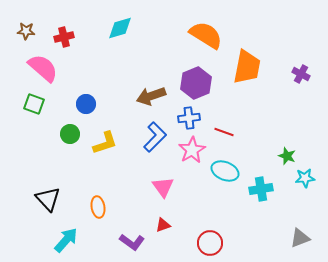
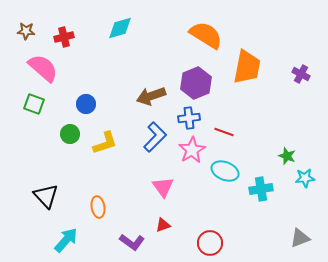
black triangle: moved 2 px left, 3 px up
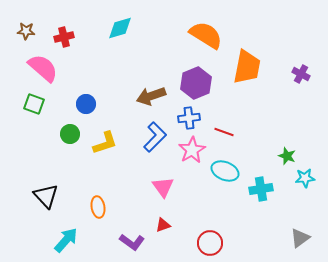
gray triangle: rotated 15 degrees counterclockwise
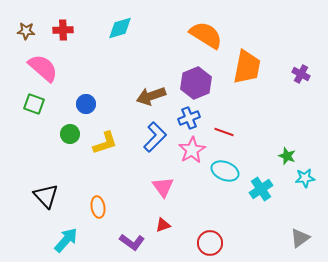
red cross: moved 1 px left, 7 px up; rotated 12 degrees clockwise
blue cross: rotated 15 degrees counterclockwise
cyan cross: rotated 25 degrees counterclockwise
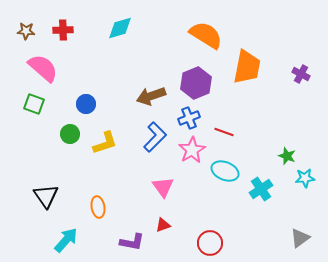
black triangle: rotated 8 degrees clockwise
purple L-shape: rotated 25 degrees counterclockwise
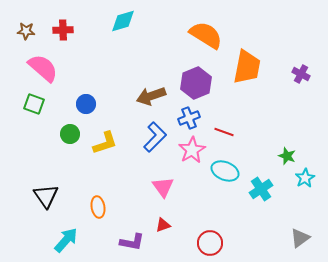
cyan diamond: moved 3 px right, 7 px up
cyan star: rotated 24 degrees counterclockwise
